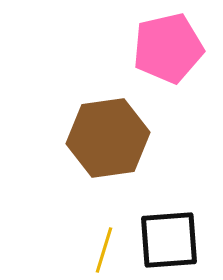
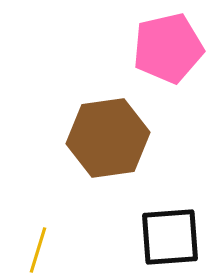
black square: moved 1 px right, 3 px up
yellow line: moved 66 px left
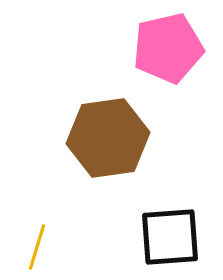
yellow line: moved 1 px left, 3 px up
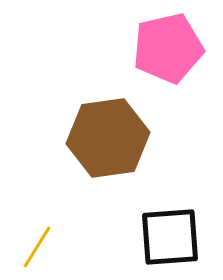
yellow line: rotated 15 degrees clockwise
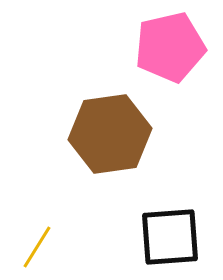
pink pentagon: moved 2 px right, 1 px up
brown hexagon: moved 2 px right, 4 px up
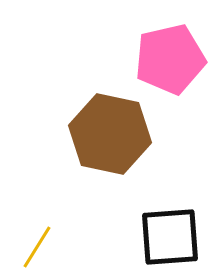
pink pentagon: moved 12 px down
brown hexagon: rotated 20 degrees clockwise
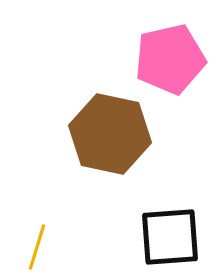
yellow line: rotated 15 degrees counterclockwise
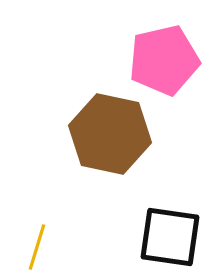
pink pentagon: moved 6 px left, 1 px down
black square: rotated 12 degrees clockwise
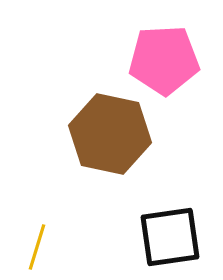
pink pentagon: rotated 10 degrees clockwise
black square: rotated 16 degrees counterclockwise
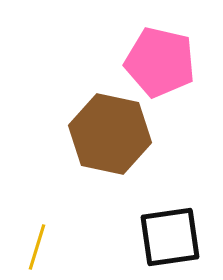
pink pentagon: moved 4 px left, 2 px down; rotated 16 degrees clockwise
